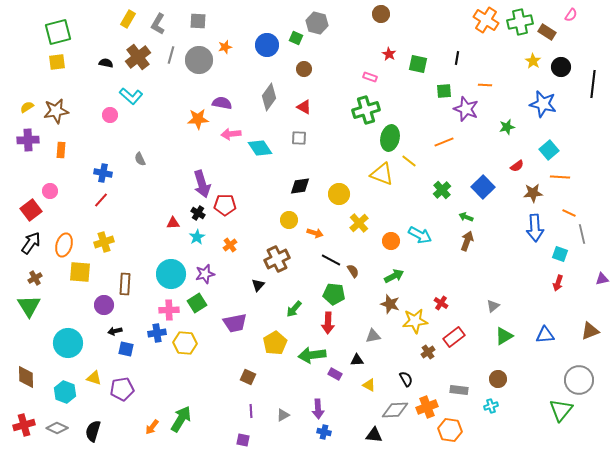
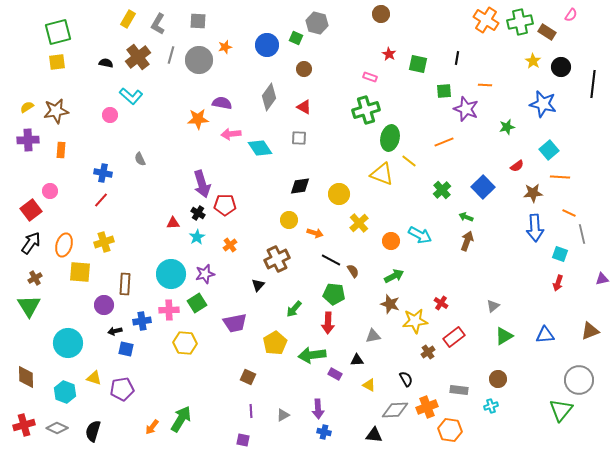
blue cross at (157, 333): moved 15 px left, 12 px up
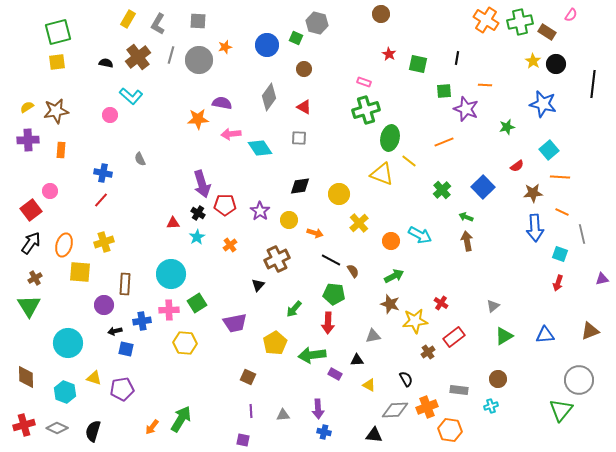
black circle at (561, 67): moved 5 px left, 3 px up
pink rectangle at (370, 77): moved 6 px left, 5 px down
orange line at (569, 213): moved 7 px left, 1 px up
brown arrow at (467, 241): rotated 30 degrees counterclockwise
purple star at (205, 274): moved 55 px right, 63 px up; rotated 24 degrees counterclockwise
gray triangle at (283, 415): rotated 24 degrees clockwise
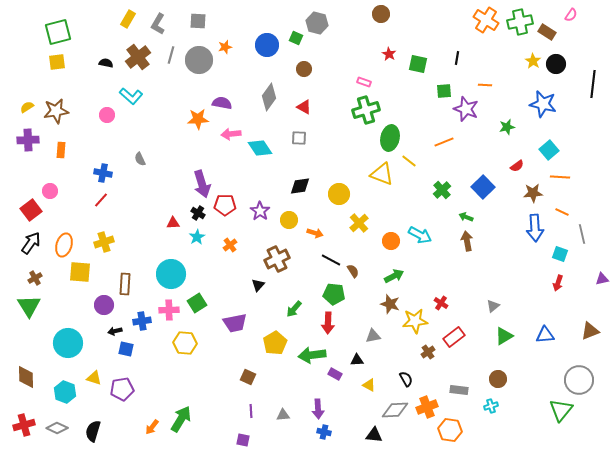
pink circle at (110, 115): moved 3 px left
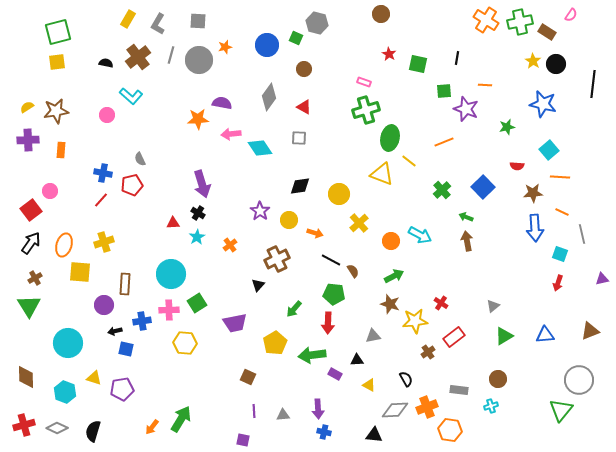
red semicircle at (517, 166): rotated 40 degrees clockwise
red pentagon at (225, 205): moved 93 px left, 20 px up; rotated 15 degrees counterclockwise
purple line at (251, 411): moved 3 px right
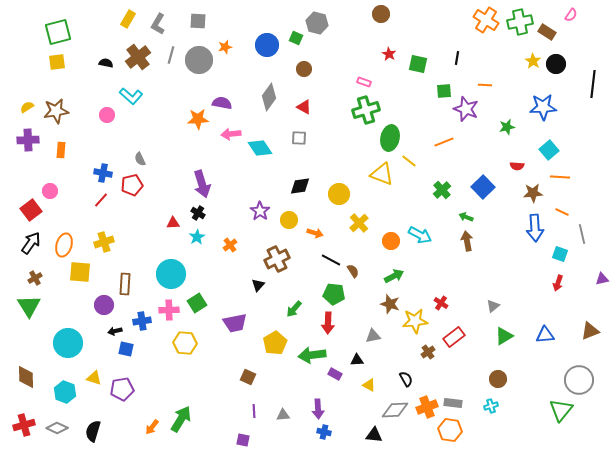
blue star at (543, 104): moved 3 px down; rotated 16 degrees counterclockwise
gray rectangle at (459, 390): moved 6 px left, 13 px down
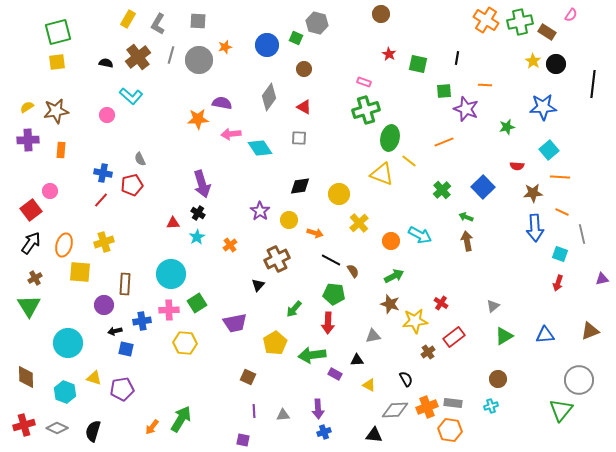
blue cross at (324, 432): rotated 32 degrees counterclockwise
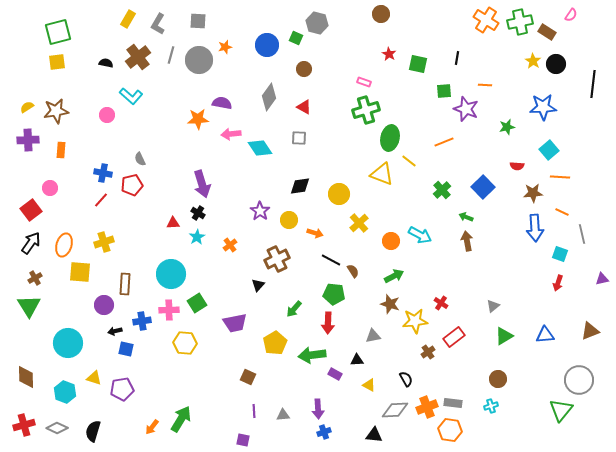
pink circle at (50, 191): moved 3 px up
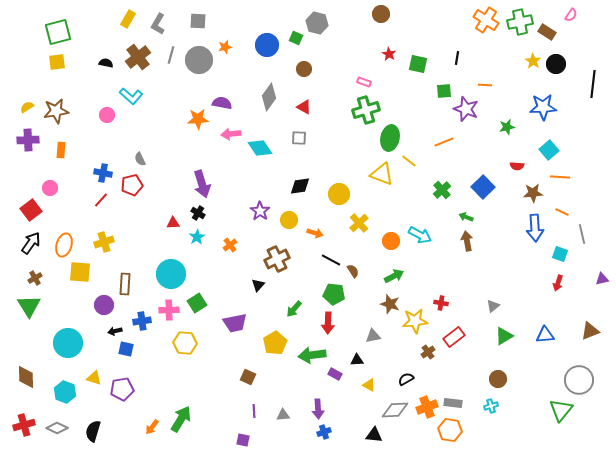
red cross at (441, 303): rotated 24 degrees counterclockwise
black semicircle at (406, 379): rotated 91 degrees counterclockwise
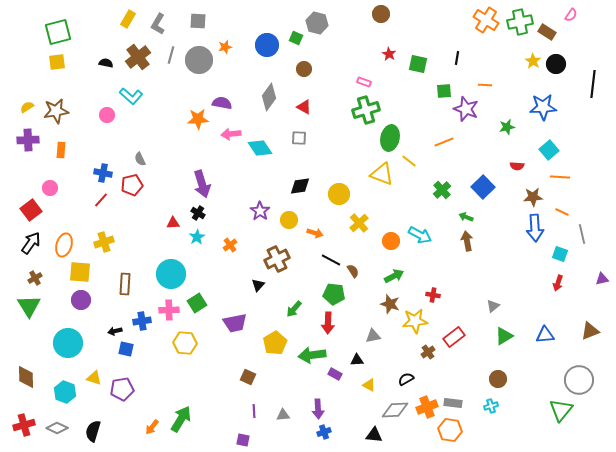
brown star at (533, 193): moved 4 px down
red cross at (441, 303): moved 8 px left, 8 px up
purple circle at (104, 305): moved 23 px left, 5 px up
